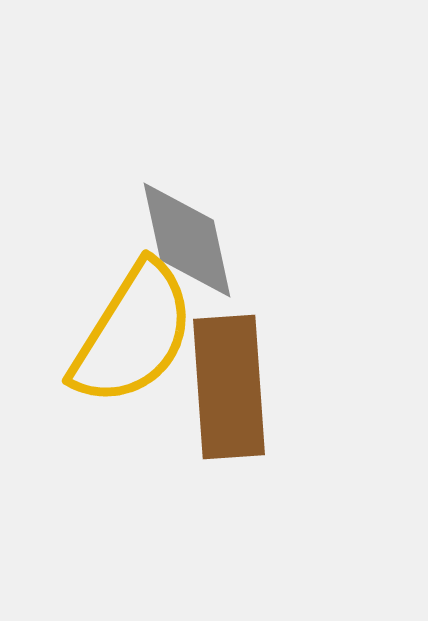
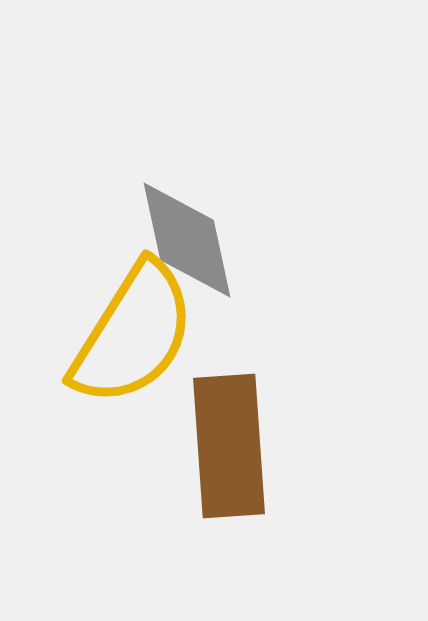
brown rectangle: moved 59 px down
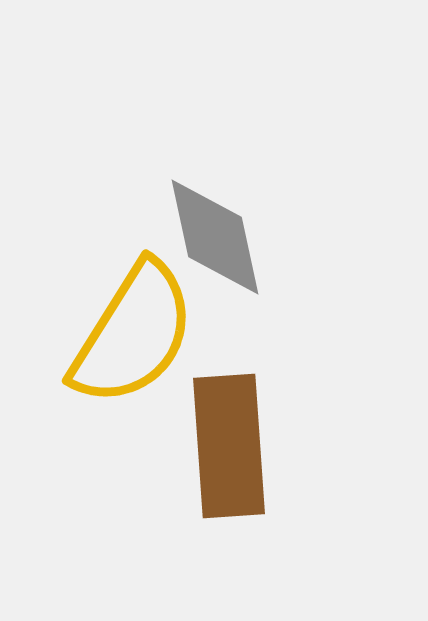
gray diamond: moved 28 px right, 3 px up
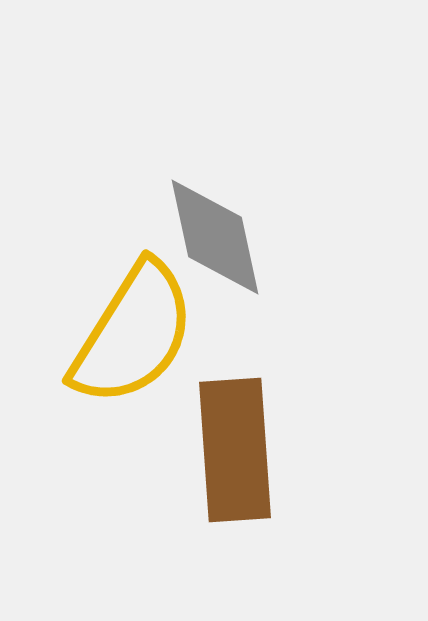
brown rectangle: moved 6 px right, 4 px down
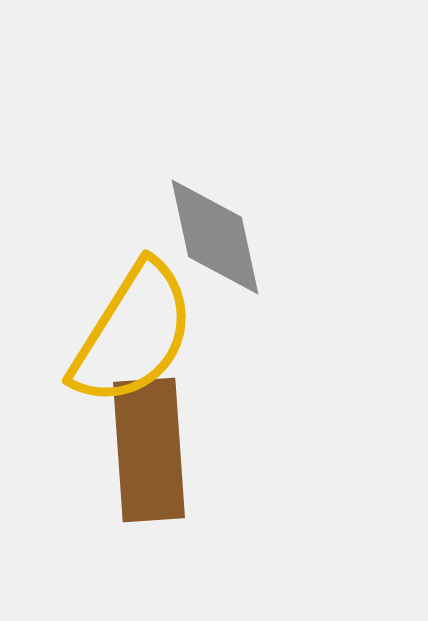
brown rectangle: moved 86 px left
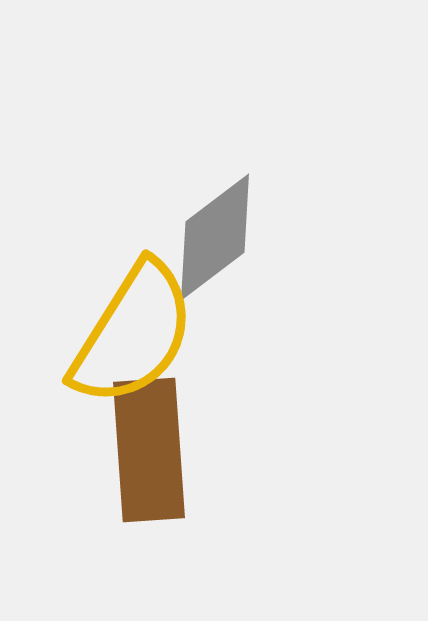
gray diamond: rotated 65 degrees clockwise
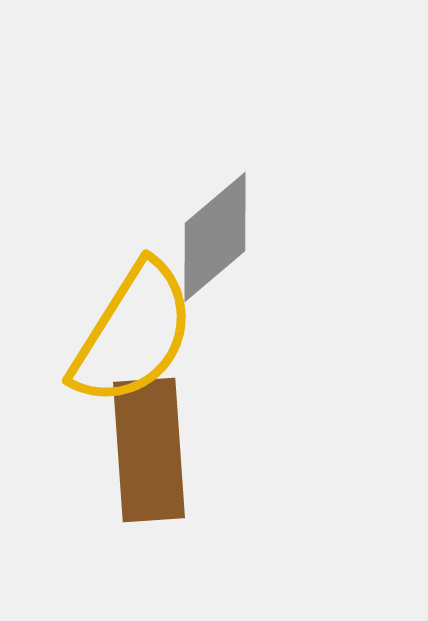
gray diamond: rotated 3 degrees counterclockwise
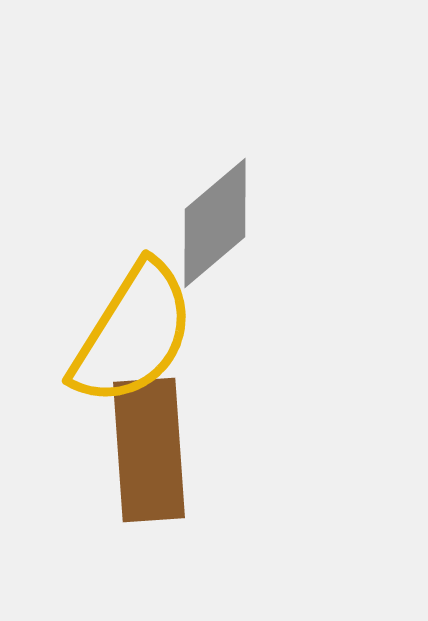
gray diamond: moved 14 px up
